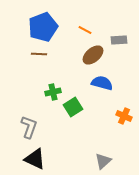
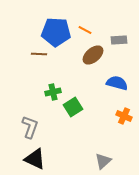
blue pentagon: moved 13 px right, 5 px down; rotated 24 degrees clockwise
blue semicircle: moved 15 px right
gray L-shape: moved 1 px right
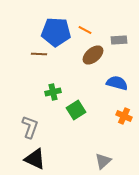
green square: moved 3 px right, 3 px down
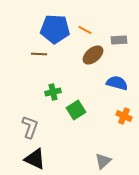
blue pentagon: moved 1 px left, 3 px up
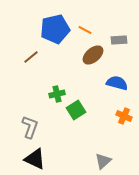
blue pentagon: rotated 16 degrees counterclockwise
brown line: moved 8 px left, 3 px down; rotated 42 degrees counterclockwise
green cross: moved 4 px right, 2 px down
